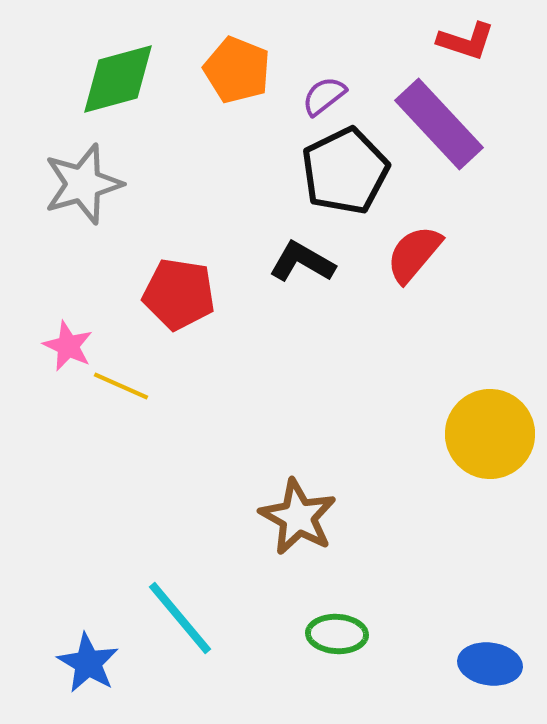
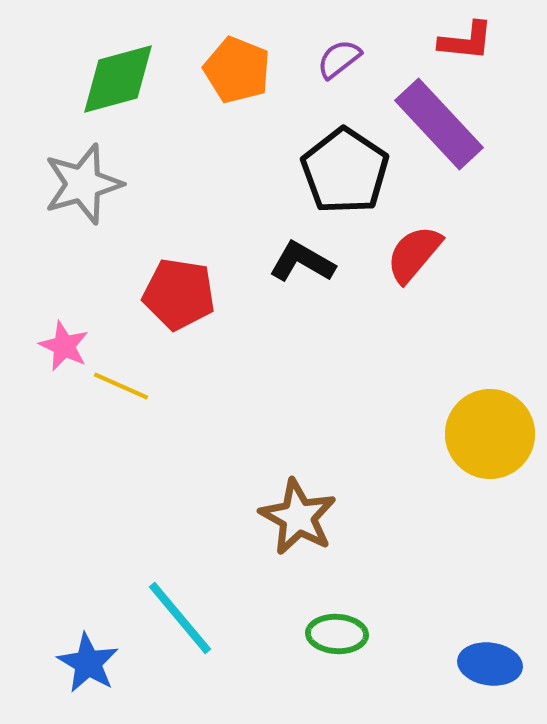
red L-shape: rotated 12 degrees counterclockwise
purple semicircle: moved 15 px right, 37 px up
black pentagon: rotated 12 degrees counterclockwise
pink star: moved 4 px left
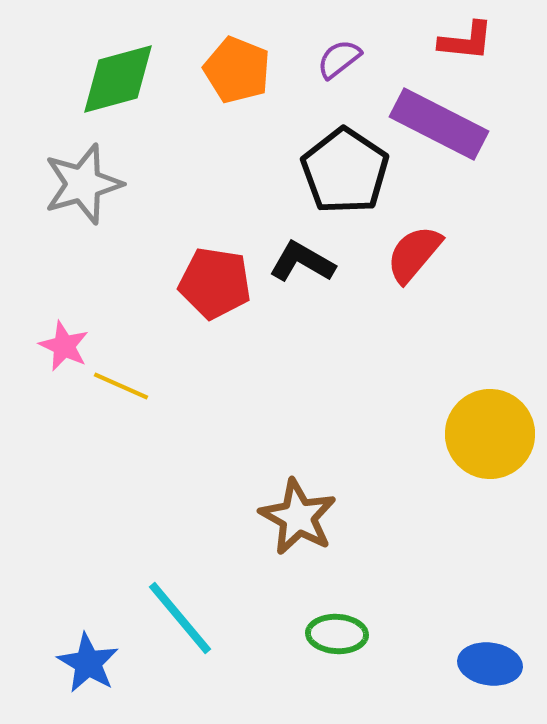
purple rectangle: rotated 20 degrees counterclockwise
red pentagon: moved 36 px right, 11 px up
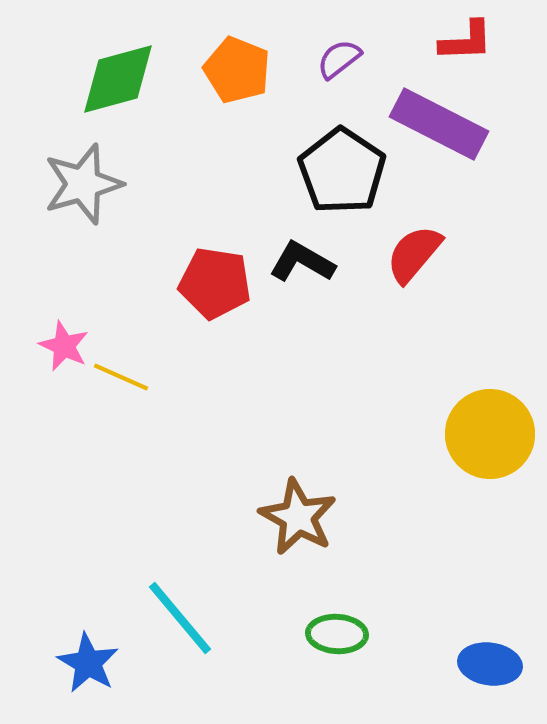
red L-shape: rotated 8 degrees counterclockwise
black pentagon: moved 3 px left
yellow line: moved 9 px up
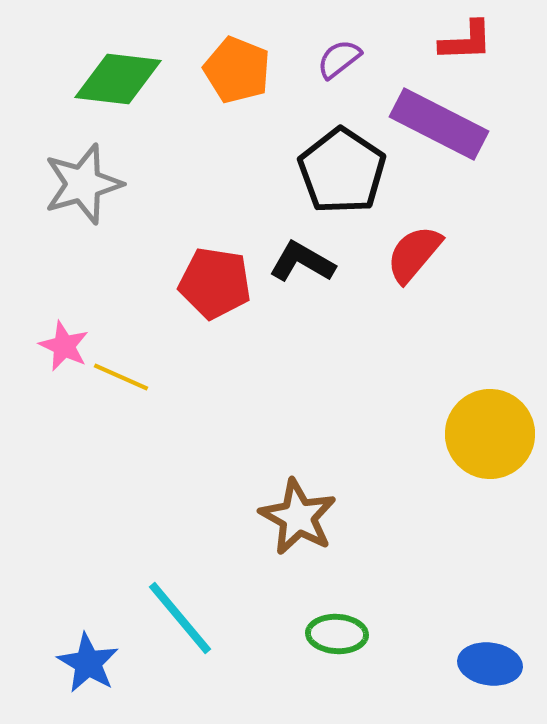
green diamond: rotated 22 degrees clockwise
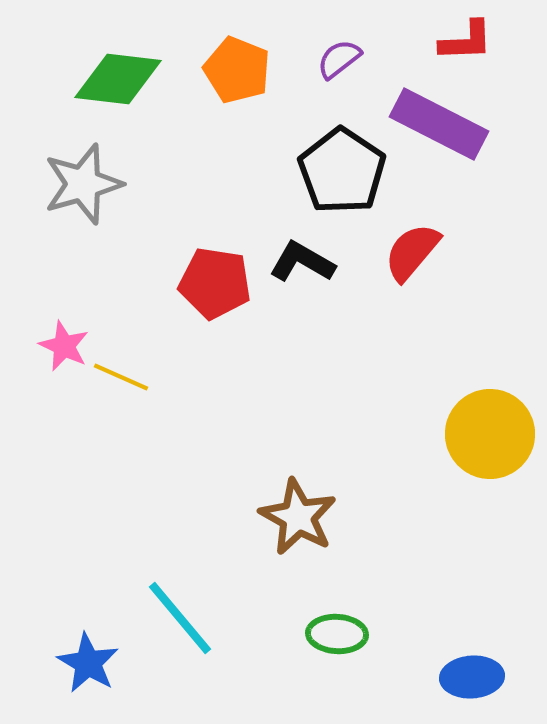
red semicircle: moved 2 px left, 2 px up
blue ellipse: moved 18 px left, 13 px down; rotated 12 degrees counterclockwise
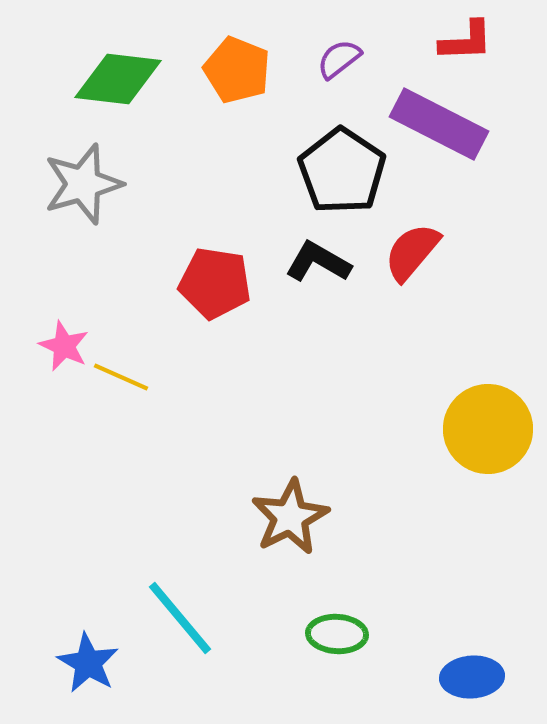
black L-shape: moved 16 px right
yellow circle: moved 2 px left, 5 px up
brown star: moved 8 px left; rotated 16 degrees clockwise
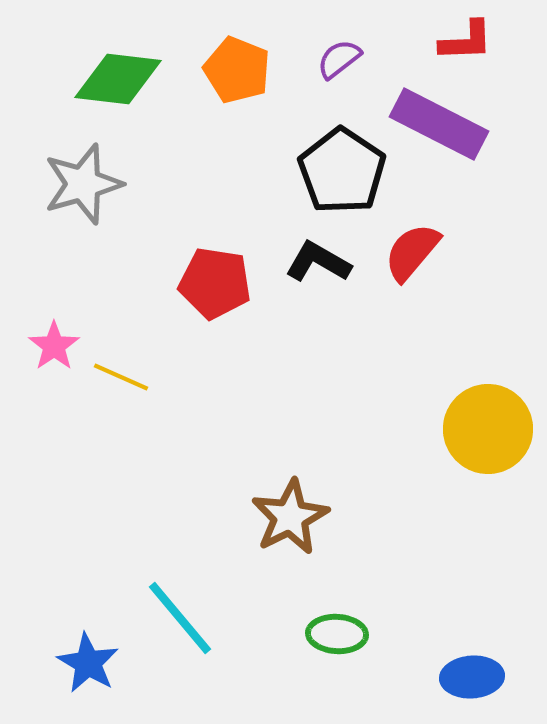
pink star: moved 10 px left; rotated 12 degrees clockwise
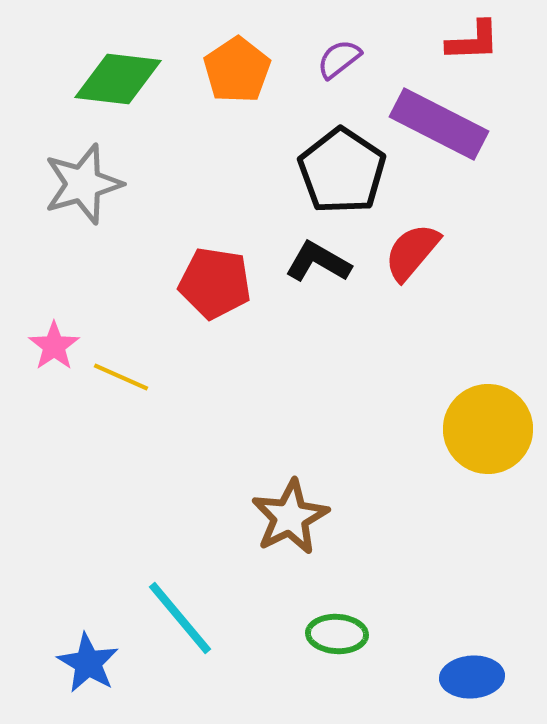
red L-shape: moved 7 px right
orange pentagon: rotated 16 degrees clockwise
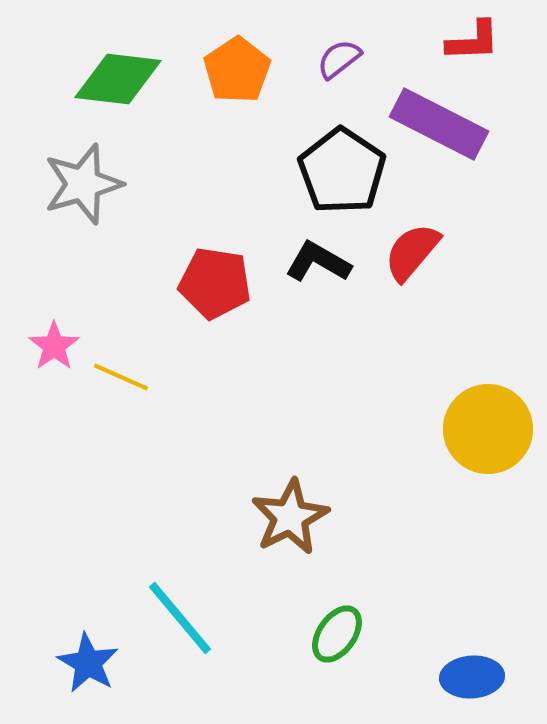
green ellipse: rotated 58 degrees counterclockwise
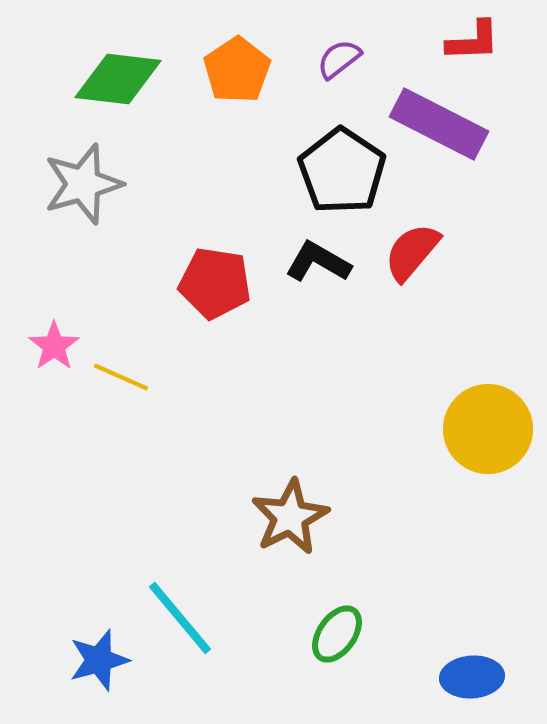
blue star: moved 11 px right, 3 px up; rotated 26 degrees clockwise
